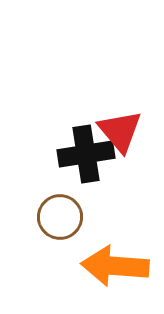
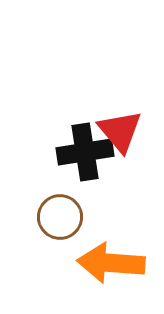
black cross: moved 1 px left, 2 px up
orange arrow: moved 4 px left, 3 px up
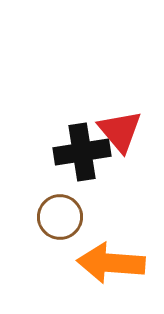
black cross: moved 3 px left
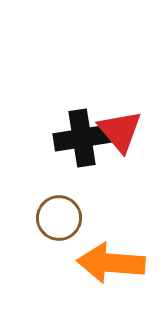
black cross: moved 14 px up
brown circle: moved 1 px left, 1 px down
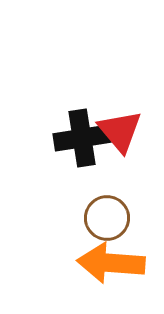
brown circle: moved 48 px right
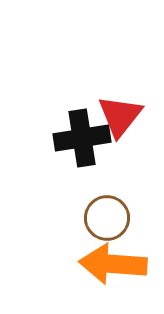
red triangle: moved 15 px up; rotated 18 degrees clockwise
orange arrow: moved 2 px right, 1 px down
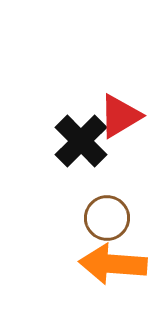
red triangle: rotated 21 degrees clockwise
black cross: moved 1 px left, 3 px down; rotated 36 degrees counterclockwise
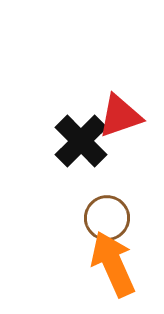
red triangle: rotated 12 degrees clockwise
orange arrow: rotated 62 degrees clockwise
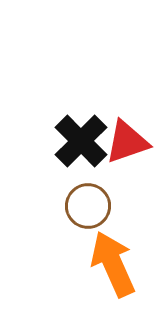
red triangle: moved 7 px right, 26 px down
brown circle: moved 19 px left, 12 px up
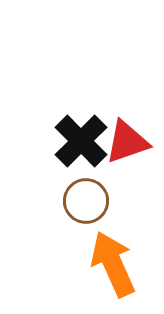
brown circle: moved 2 px left, 5 px up
